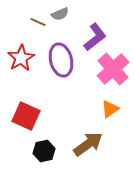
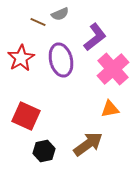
orange triangle: rotated 24 degrees clockwise
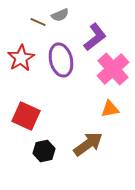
gray semicircle: moved 1 px down
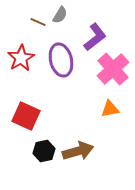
gray semicircle: rotated 36 degrees counterclockwise
brown arrow: moved 10 px left, 7 px down; rotated 20 degrees clockwise
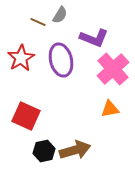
purple L-shape: moved 1 px left, 1 px down; rotated 60 degrees clockwise
brown arrow: moved 3 px left, 1 px up
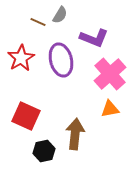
pink cross: moved 3 px left, 5 px down
brown arrow: moved 16 px up; rotated 68 degrees counterclockwise
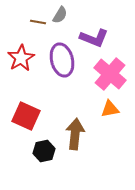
brown line: rotated 14 degrees counterclockwise
purple ellipse: moved 1 px right
pink cross: rotated 8 degrees counterclockwise
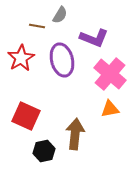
brown line: moved 1 px left, 4 px down
